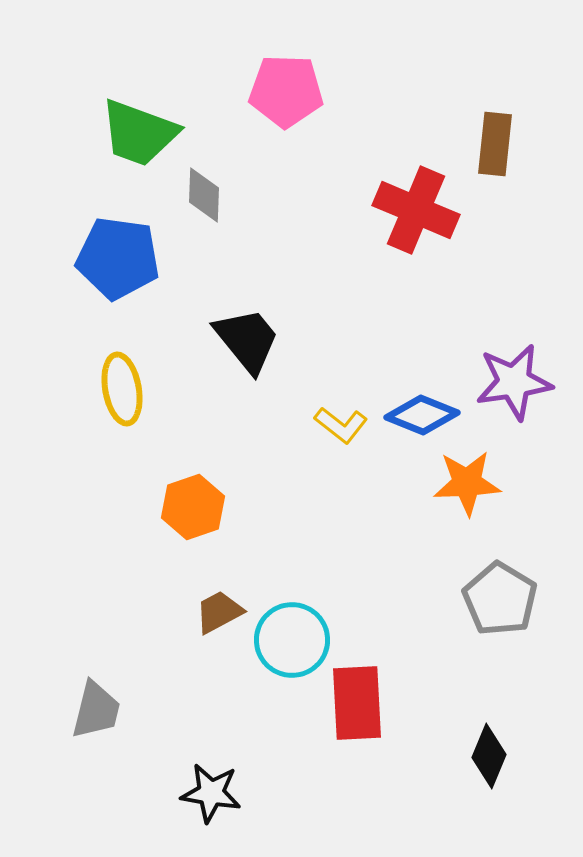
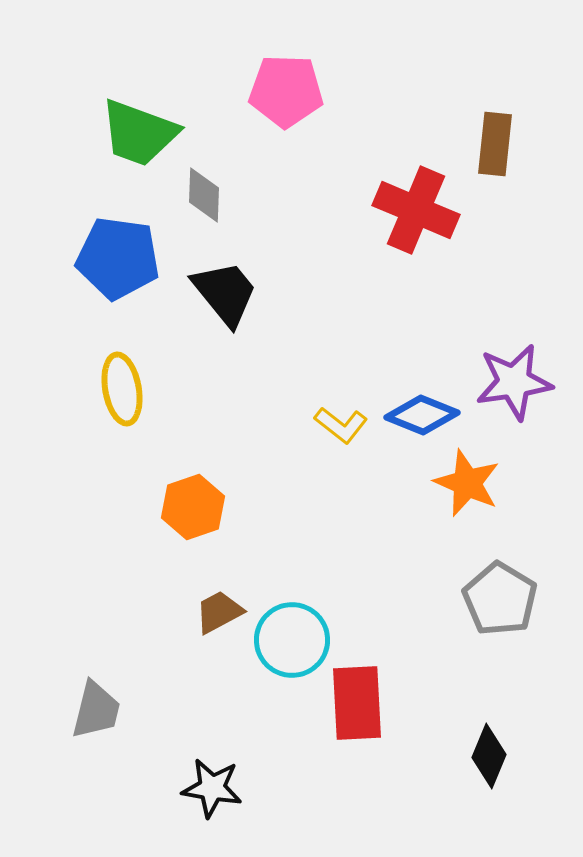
black trapezoid: moved 22 px left, 47 px up
orange star: rotated 26 degrees clockwise
black star: moved 1 px right, 5 px up
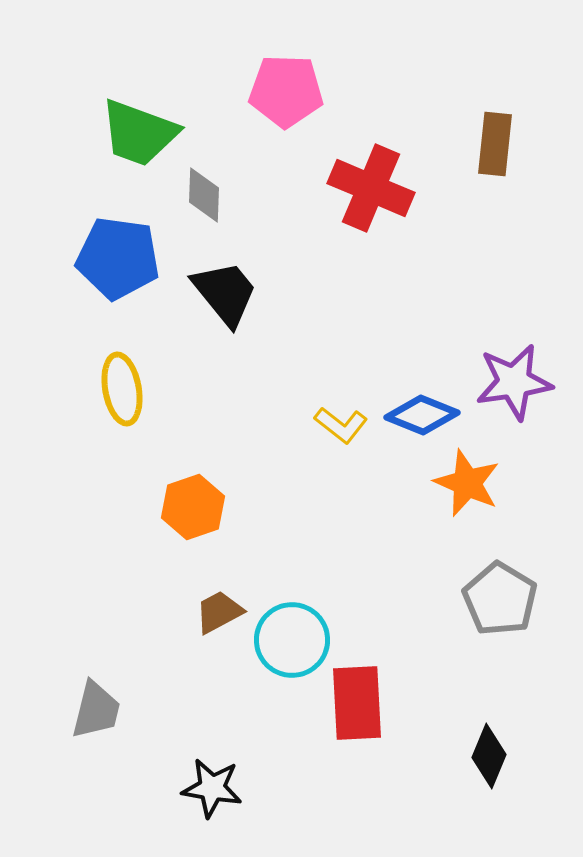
red cross: moved 45 px left, 22 px up
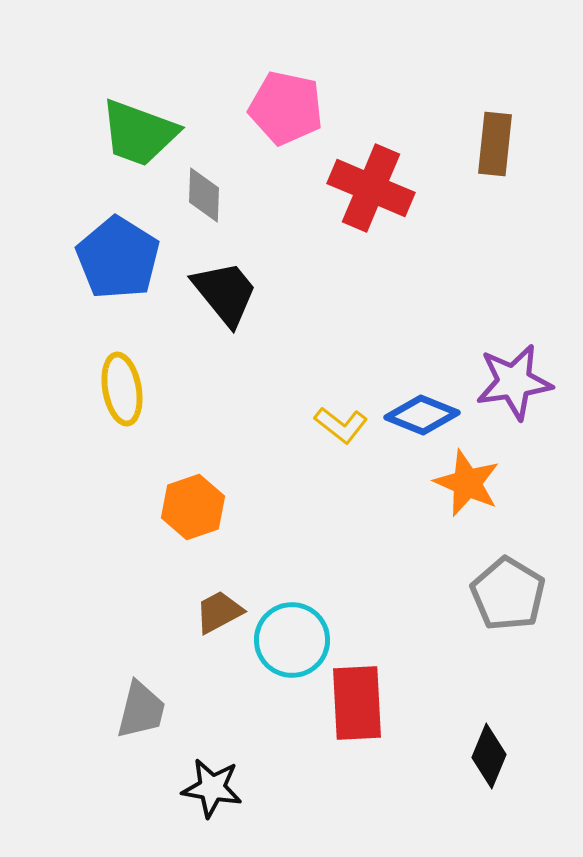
pink pentagon: moved 17 px down; rotated 10 degrees clockwise
blue pentagon: rotated 24 degrees clockwise
gray pentagon: moved 8 px right, 5 px up
gray trapezoid: moved 45 px right
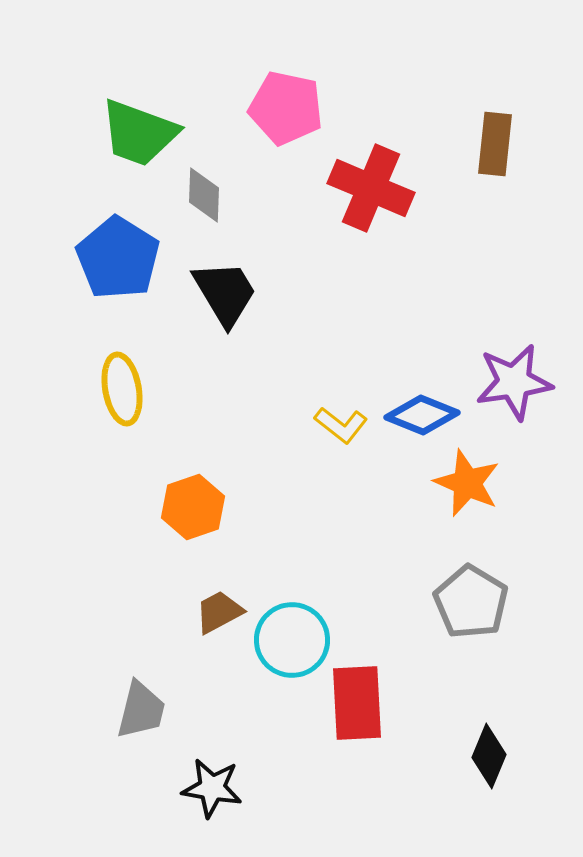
black trapezoid: rotated 8 degrees clockwise
gray pentagon: moved 37 px left, 8 px down
